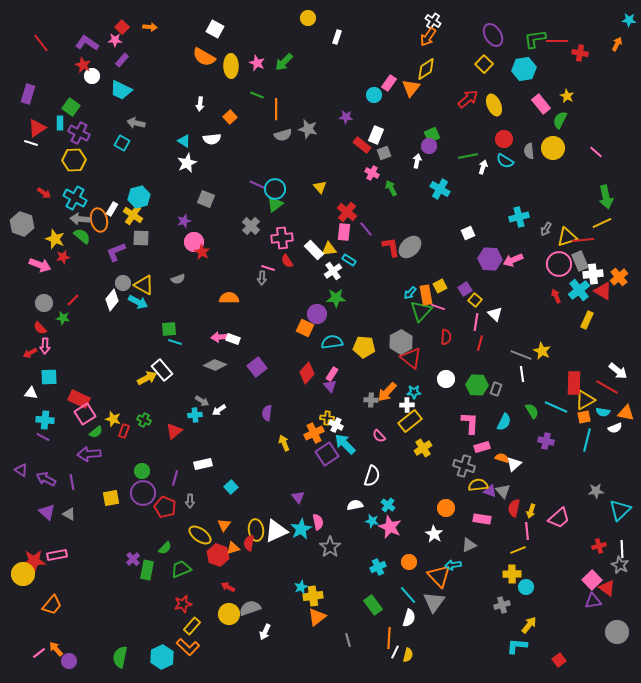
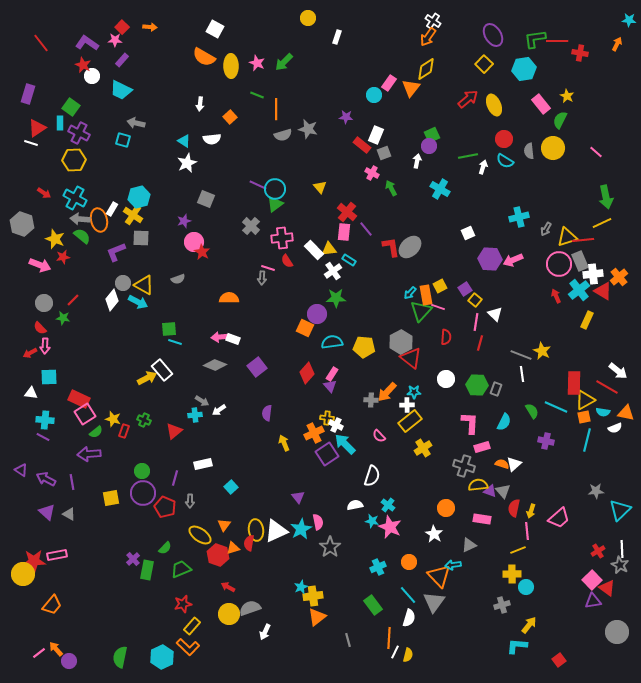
cyan square at (122, 143): moved 1 px right, 3 px up; rotated 14 degrees counterclockwise
orange semicircle at (502, 458): moved 6 px down
red cross at (599, 546): moved 1 px left, 5 px down; rotated 16 degrees counterclockwise
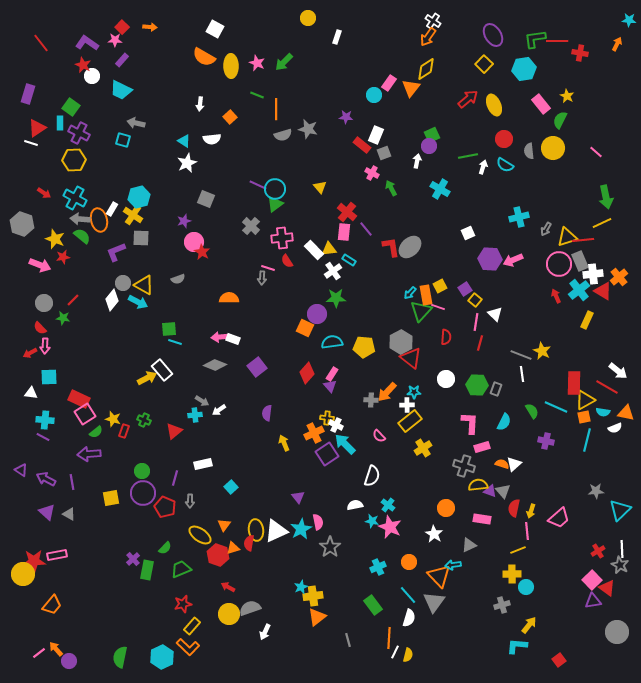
cyan semicircle at (505, 161): moved 4 px down
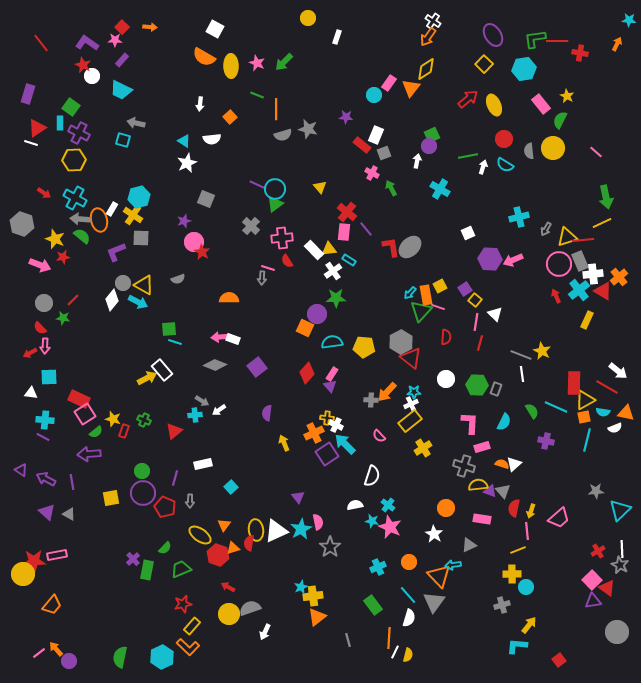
white cross at (407, 405): moved 4 px right, 1 px up; rotated 24 degrees counterclockwise
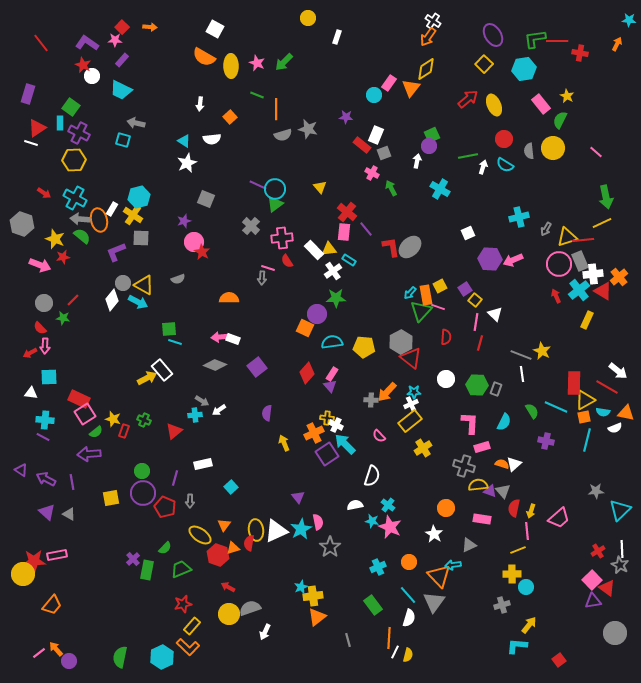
gray circle at (617, 632): moved 2 px left, 1 px down
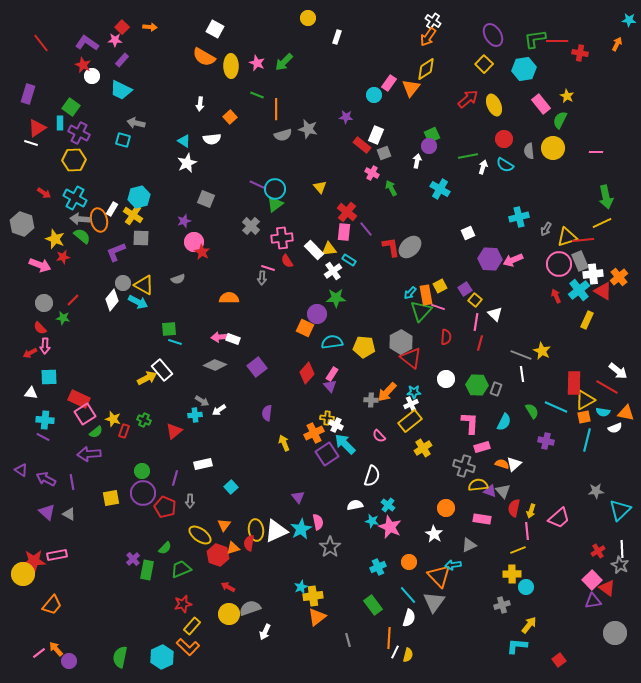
pink line at (596, 152): rotated 40 degrees counterclockwise
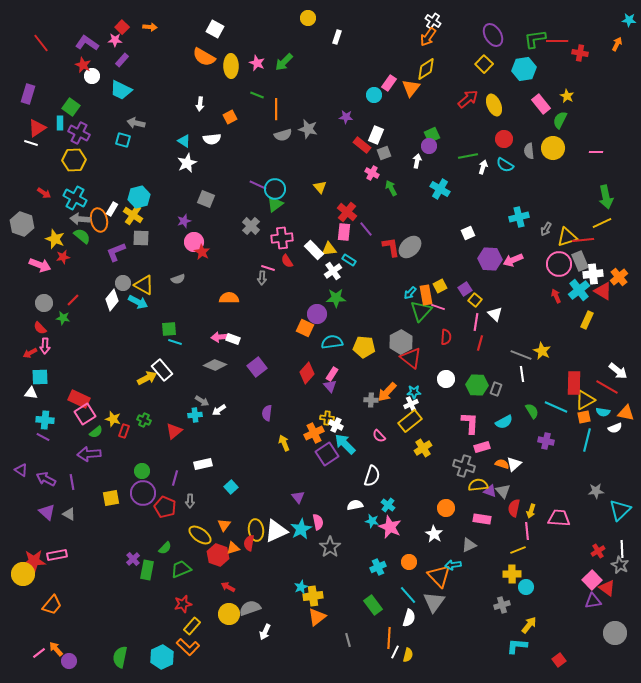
orange square at (230, 117): rotated 16 degrees clockwise
cyan square at (49, 377): moved 9 px left
cyan semicircle at (504, 422): rotated 36 degrees clockwise
pink trapezoid at (559, 518): rotated 135 degrees counterclockwise
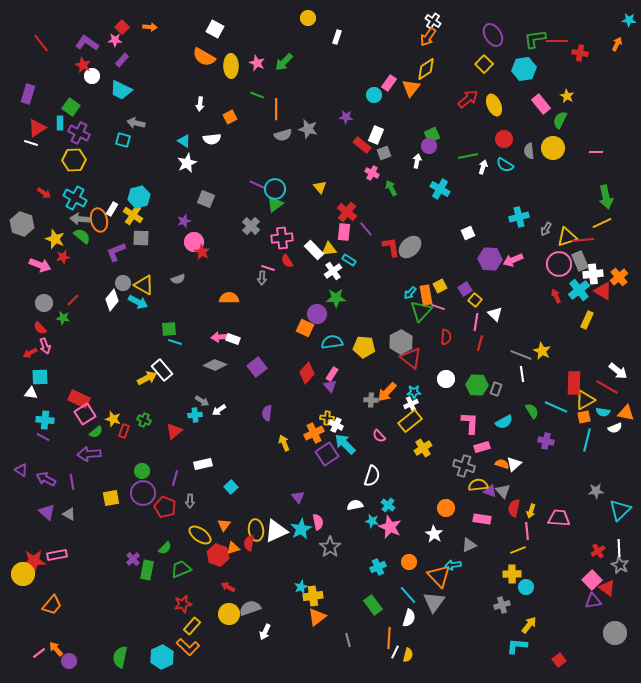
pink arrow at (45, 346): rotated 21 degrees counterclockwise
white line at (622, 549): moved 3 px left, 1 px up
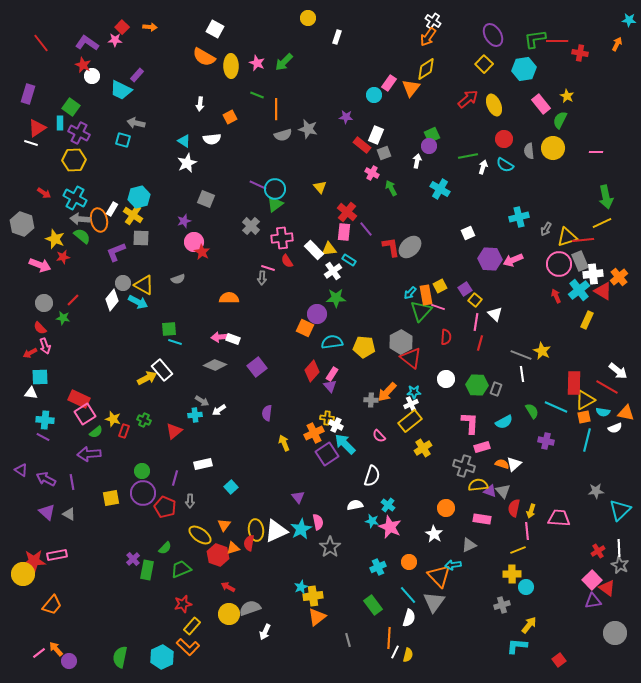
purple rectangle at (122, 60): moved 15 px right, 15 px down
red diamond at (307, 373): moved 5 px right, 2 px up
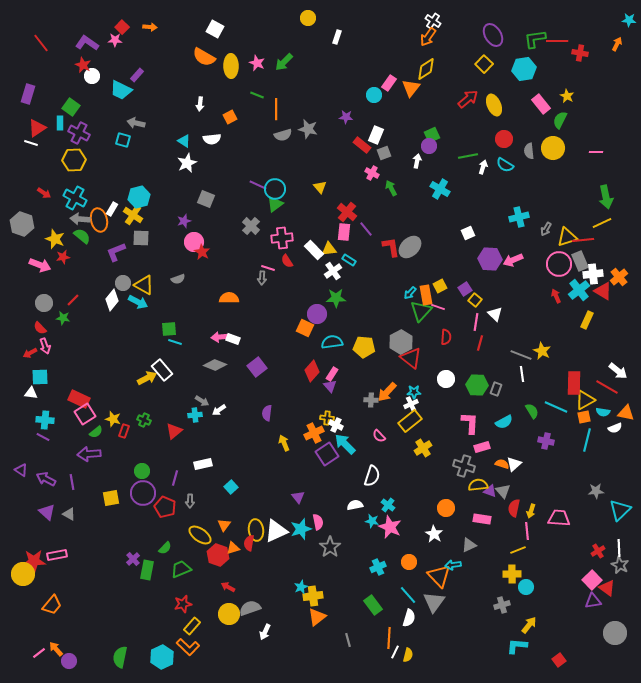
cyan star at (301, 529): rotated 10 degrees clockwise
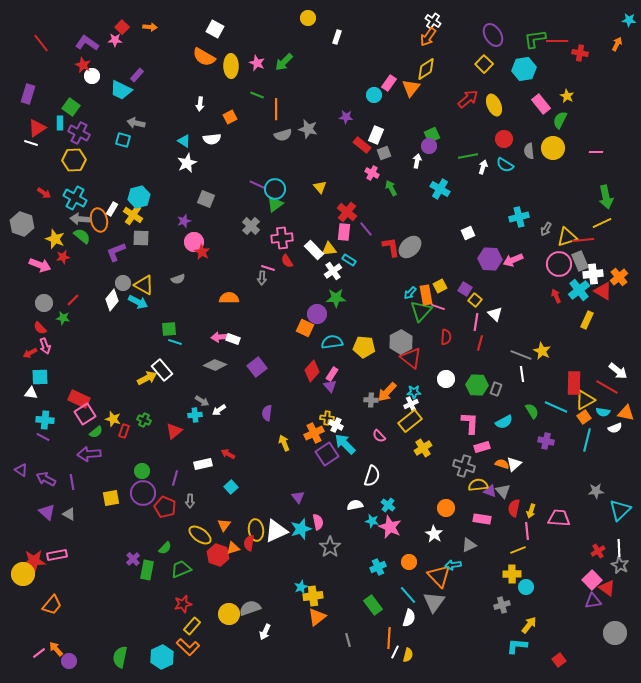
purple square at (465, 289): rotated 24 degrees counterclockwise
orange square at (584, 417): rotated 24 degrees counterclockwise
red arrow at (228, 587): moved 133 px up
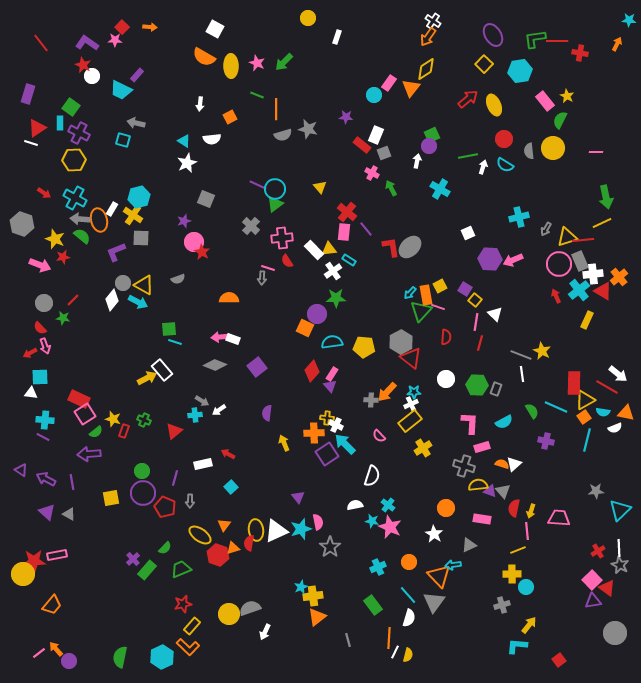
cyan hexagon at (524, 69): moved 4 px left, 2 px down
pink rectangle at (541, 104): moved 4 px right, 3 px up
white arrow at (618, 371): moved 3 px down
orange cross at (314, 433): rotated 24 degrees clockwise
green rectangle at (147, 570): rotated 30 degrees clockwise
